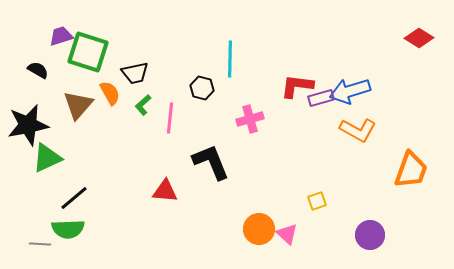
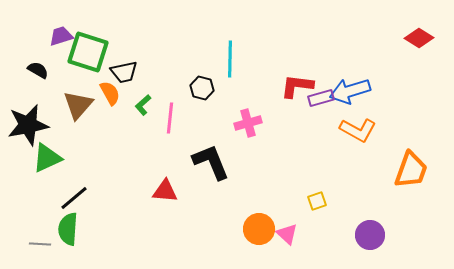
black trapezoid: moved 11 px left, 1 px up
pink cross: moved 2 px left, 4 px down
green semicircle: rotated 96 degrees clockwise
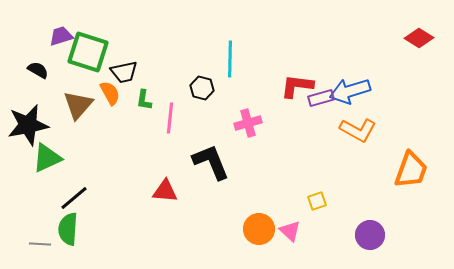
green L-shape: moved 1 px right, 5 px up; rotated 40 degrees counterclockwise
pink triangle: moved 3 px right, 3 px up
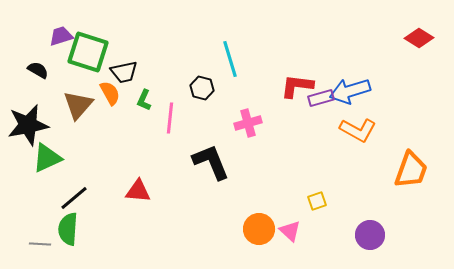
cyan line: rotated 18 degrees counterclockwise
green L-shape: rotated 15 degrees clockwise
red triangle: moved 27 px left
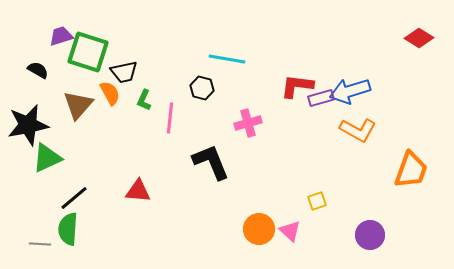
cyan line: moved 3 px left; rotated 63 degrees counterclockwise
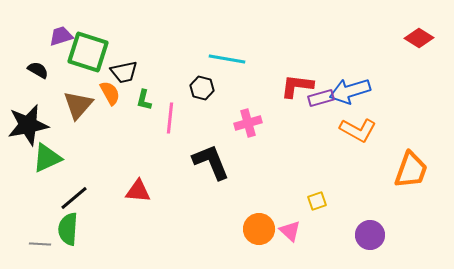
green L-shape: rotated 10 degrees counterclockwise
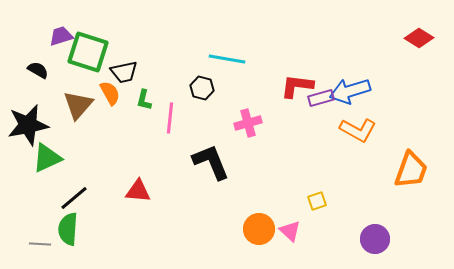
purple circle: moved 5 px right, 4 px down
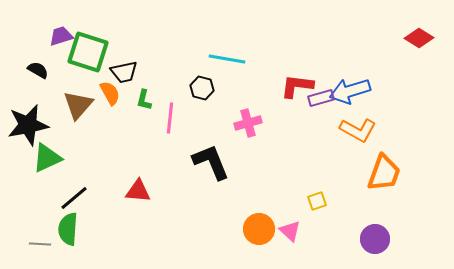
orange trapezoid: moved 27 px left, 3 px down
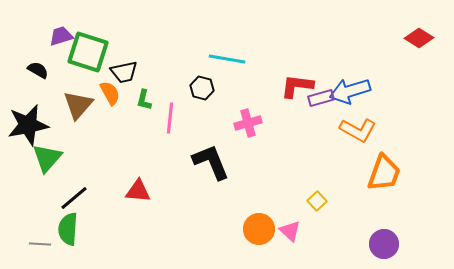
green triangle: rotated 24 degrees counterclockwise
yellow square: rotated 24 degrees counterclockwise
purple circle: moved 9 px right, 5 px down
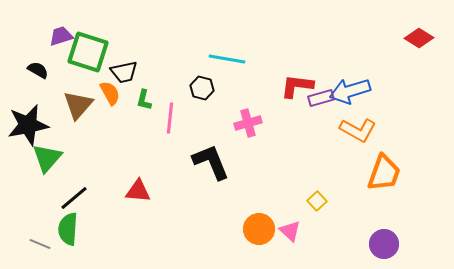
gray line: rotated 20 degrees clockwise
